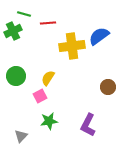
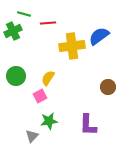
purple L-shape: rotated 25 degrees counterclockwise
gray triangle: moved 11 px right
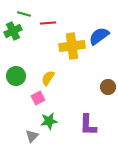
pink square: moved 2 px left, 2 px down
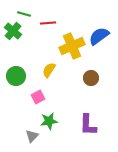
green cross: rotated 24 degrees counterclockwise
yellow cross: rotated 15 degrees counterclockwise
yellow semicircle: moved 1 px right, 8 px up
brown circle: moved 17 px left, 9 px up
pink square: moved 1 px up
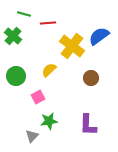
green cross: moved 5 px down
yellow cross: rotated 30 degrees counterclockwise
yellow semicircle: rotated 14 degrees clockwise
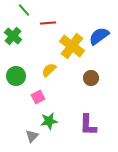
green line: moved 4 px up; rotated 32 degrees clockwise
